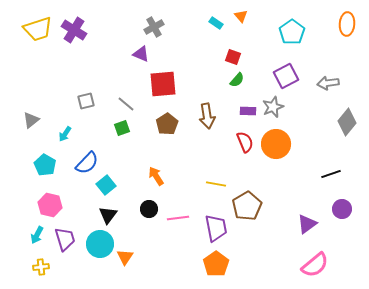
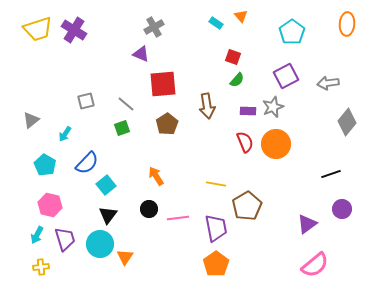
brown arrow at (207, 116): moved 10 px up
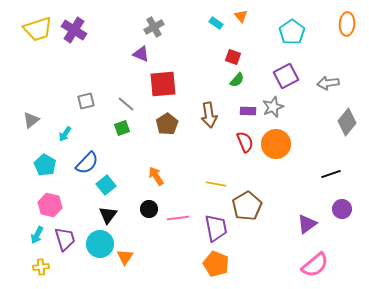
brown arrow at (207, 106): moved 2 px right, 9 px down
orange pentagon at (216, 264): rotated 15 degrees counterclockwise
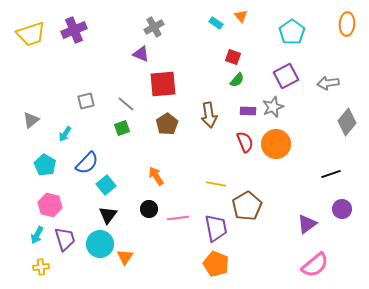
yellow trapezoid at (38, 29): moved 7 px left, 5 px down
purple cross at (74, 30): rotated 35 degrees clockwise
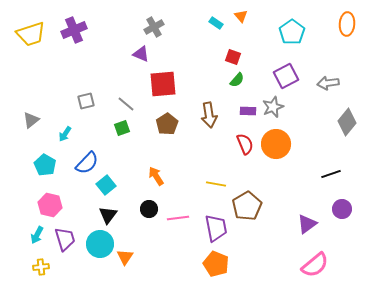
red semicircle at (245, 142): moved 2 px down
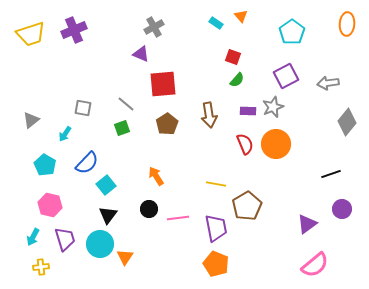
gray square at (86, 101): moved 3 px left, 7 px down; rotated 24 degrees clockwise
cyan arrow at (37, 235): moved 4 px left, 2 px down
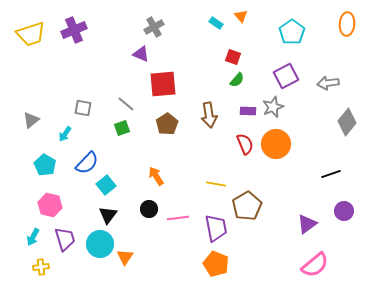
purple circle at (342, 209): moved 2 px right, 2 px down
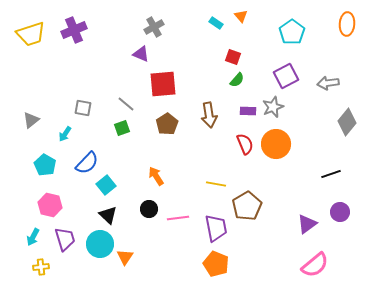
purple circle at (344, 211): moved 4 px left, 1 px down
black triangle at (108, 215): rotated 24 degrees counterclockwise
